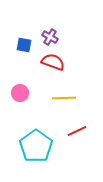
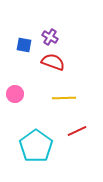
pink circle: moved 5 px left, 1 px down
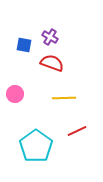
red semicircle: moved 1 px left, 1 px down
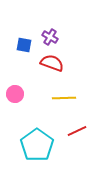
cyan pentagon: moved 1 px right, 1 px up
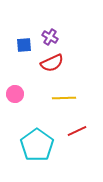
blue square: rotated 14 degrees counterclockwise
red semicircle: rotated 135 degrees clockwise
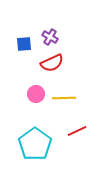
blue square: moved 1 px up
pink circle: moved 21 px right
cyan pentagon: moved 2 px left, 1 px up
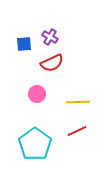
pink circle: moved 1 px right
yellow line: moved 14 px right, 4 px down
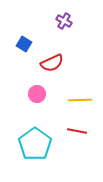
purple cross: moved 14 px right, 16 px up
blue square: rotated 35 degrees clockwise
yellow line: moved 2 px right, 2 px up
red line: rotated 36 degrees clockwise
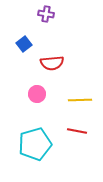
purple cross: moved 18 px left, 7 px up; rotated 21 degrees counterclockwise
blue square: rotated 21 degrees clockwise
red semicircle: rotated 20 degrees clockwise
cyan pentagon: rotated 20 degrees clockwise
